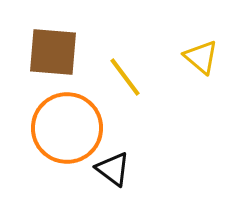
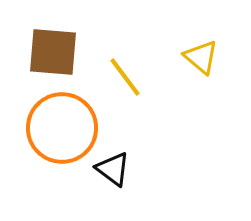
orange circle: moved 5 px left
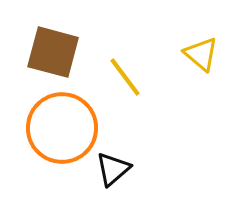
brown square: rotated 10 degrees clockwise
yellow triangle: moved 3 px up
black triangle: rotated 42 degrees clockwise
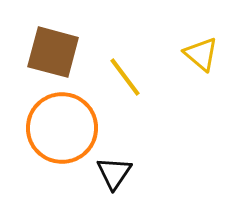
black triangle: moved 1 px right, 4 px down; rotated 15 degrees counterclockwise
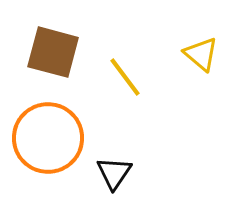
orange circle: moved 14 px left, 10 px down
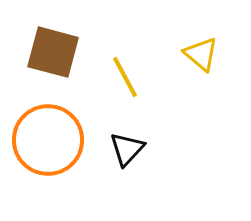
yellow line: rotated 9 degrees clockwise
orange circle: moved 2 px down
black triangle: moved 13 px right, 24 px up; rotated 9 degrees clockwise
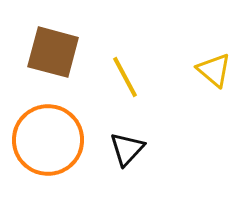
yellow triangle: moved 13 px right, 16 px down
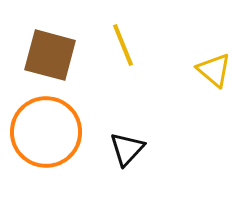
brown square: moved 3 px left, 3 px down
yellow line: moved 2 px left, 32 px up; rotated 6 degrees clockwise
orange circle: moved 2 px left, 8 px up
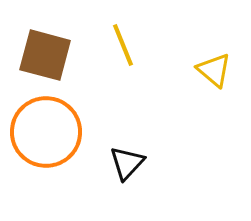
brown square: moved 5 px left
black triangle: moved 14 px down
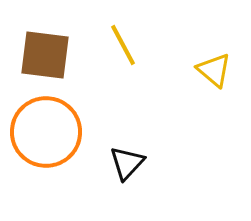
yellow line: rotated 6 degrees counterclockwise
brown square: rotated 8 degrees counterclockwise
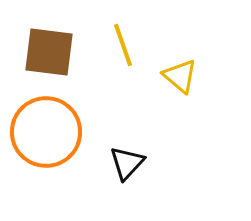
yellow line: rotated 9 degrees clockwise
brown square: moved 4 px right, 3 px up
yellow triangle: moved 34 px left, 6 px down
